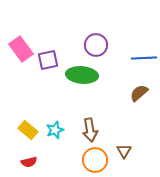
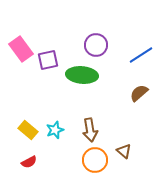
blue line: moved 3 px left, 3 px up; rotated 30 degrees counterclockwise
brown triangle: rotated 21 degrees counterclockwise
red semicircle: rotated 14 degrees counterclockwise
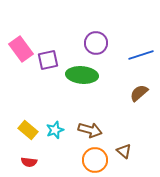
purple circle: moved 2 px up
blue line: rotated 15 degrees clockwise
brown arrow: rotated 65 degrees counterclockwise
red semicircle: rotated 35 degrees clockwise
